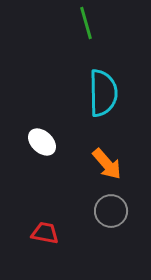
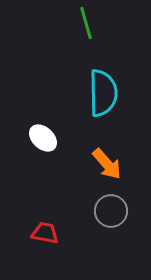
white ellipse: moved 1 px right, 4 px up
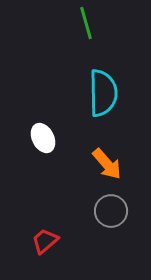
white ellipse: rotated 20 degrees clockwise
red trapezoid: moved 8 px down; rotated 52 degrees counterclockwise
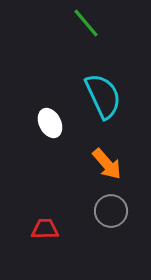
green line: rotated 24 degrees counterclockwise
cyan semicircle: moved 3 px down; rotated 24 degrees counterclockwise
white ellipse: moved 7 px right, 15 px up
red trapezoid: moved 12 px up; rotated 40 degrees clockwise
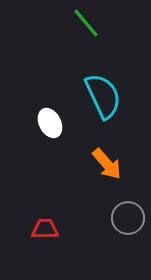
gray circle: moved 17 px right, 7 px down
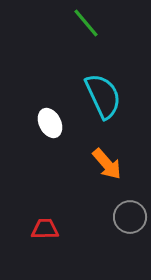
gray circle: moved 2 px right, 1 px up
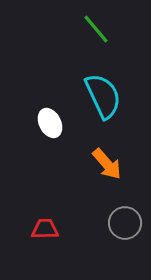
green line: moved 10 px right, 6 px down
gray circle: moved 5 px left, 6 px down
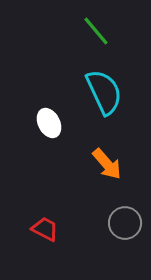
green line: moved 2 px down
cyan semicircle: moved 1 px right, 4 px up
white ellipse: moved 1 px left
red trapezoid: rotated 28 degrees clockwise
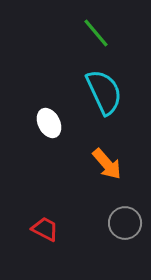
green line: moved 2 px down
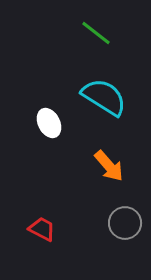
green line: rotated 12 degrees counterclockwise
cyan semicircle: moved 5 px down; rotated 33 degrees counterclockwise
orange arrow: moved 2 px right, 2 px down
red trapezoid: moved 3 px left
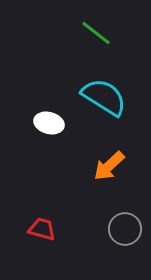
white ellipse: rotated 48 degrees counterclockwise
orange arrow: rotated 88 degrees clockwise
gray circle: moved 6 px down
red trapezoid: rotated 12 degrees counterclockwise
